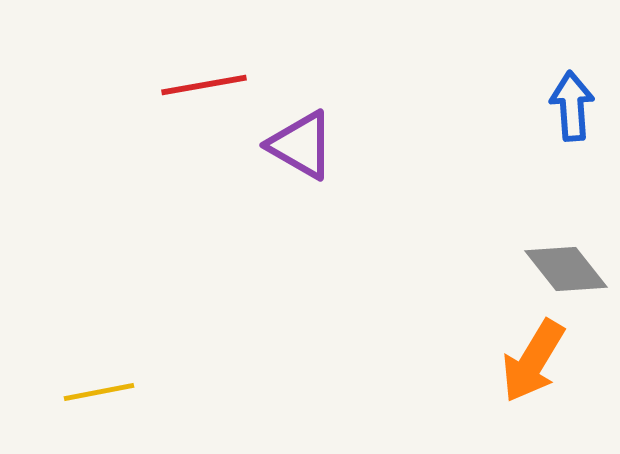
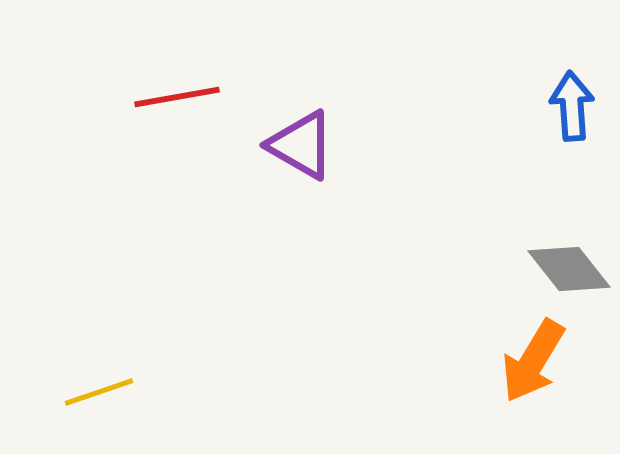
red line: moved 27 px left, 12 px down
gray diamond: moved 3 px right
yellow line: rotated 8 degrees counterclockwise
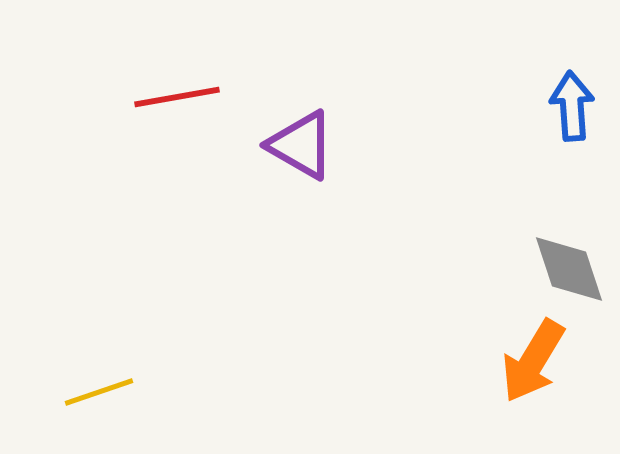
gray diamond: rotated 20 degrees clockwise
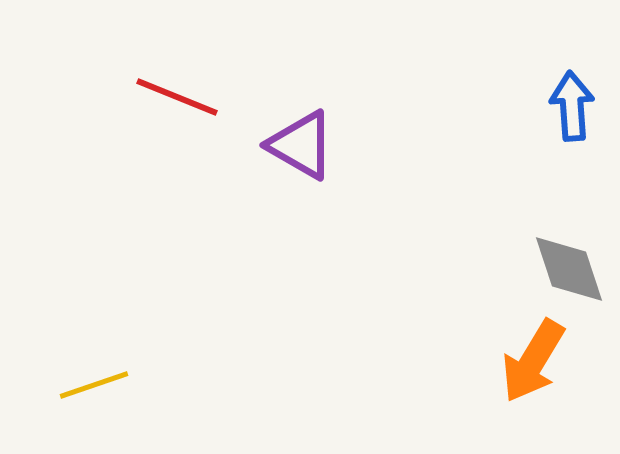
red line: rotated 32 degrees clockwise
yellow line: moved 5 px left, 7 px up
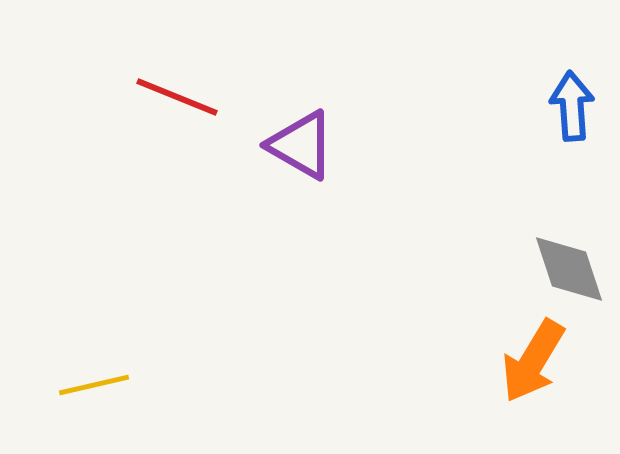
yellow line: rotated 6 degrees clockwise
